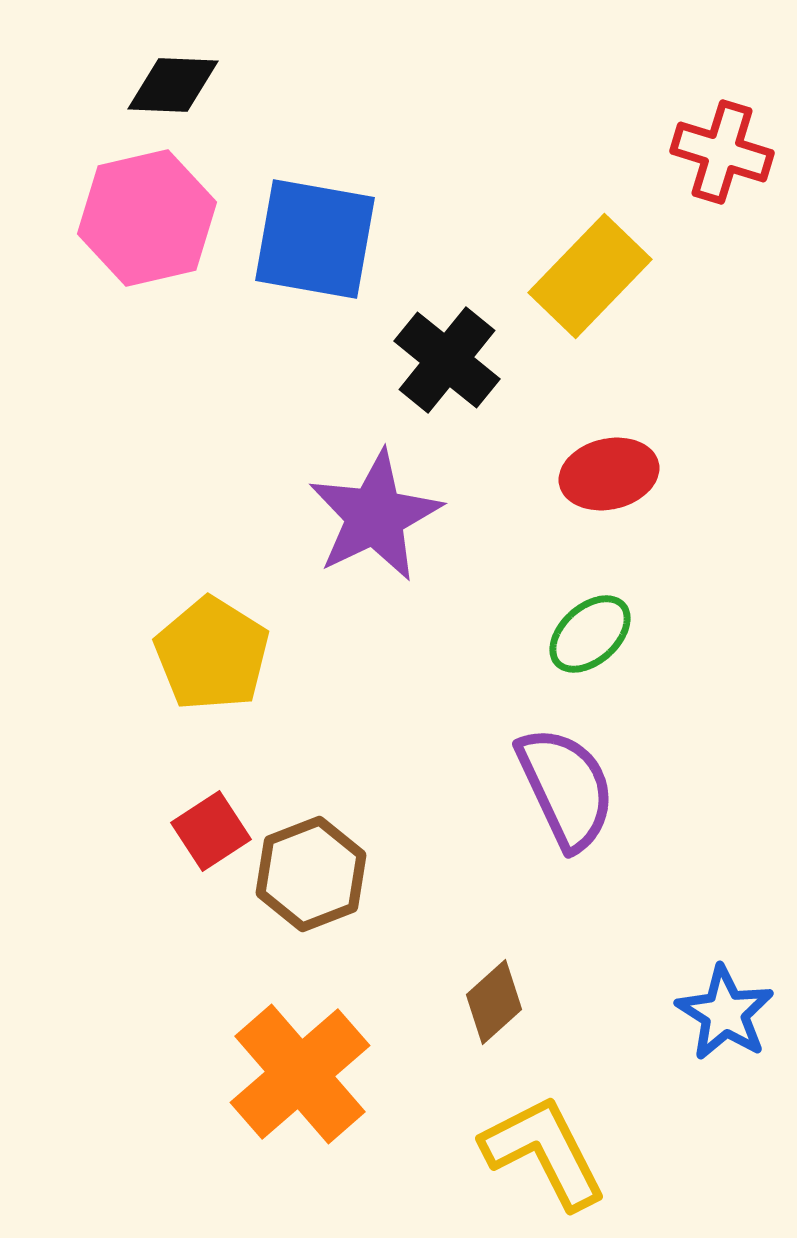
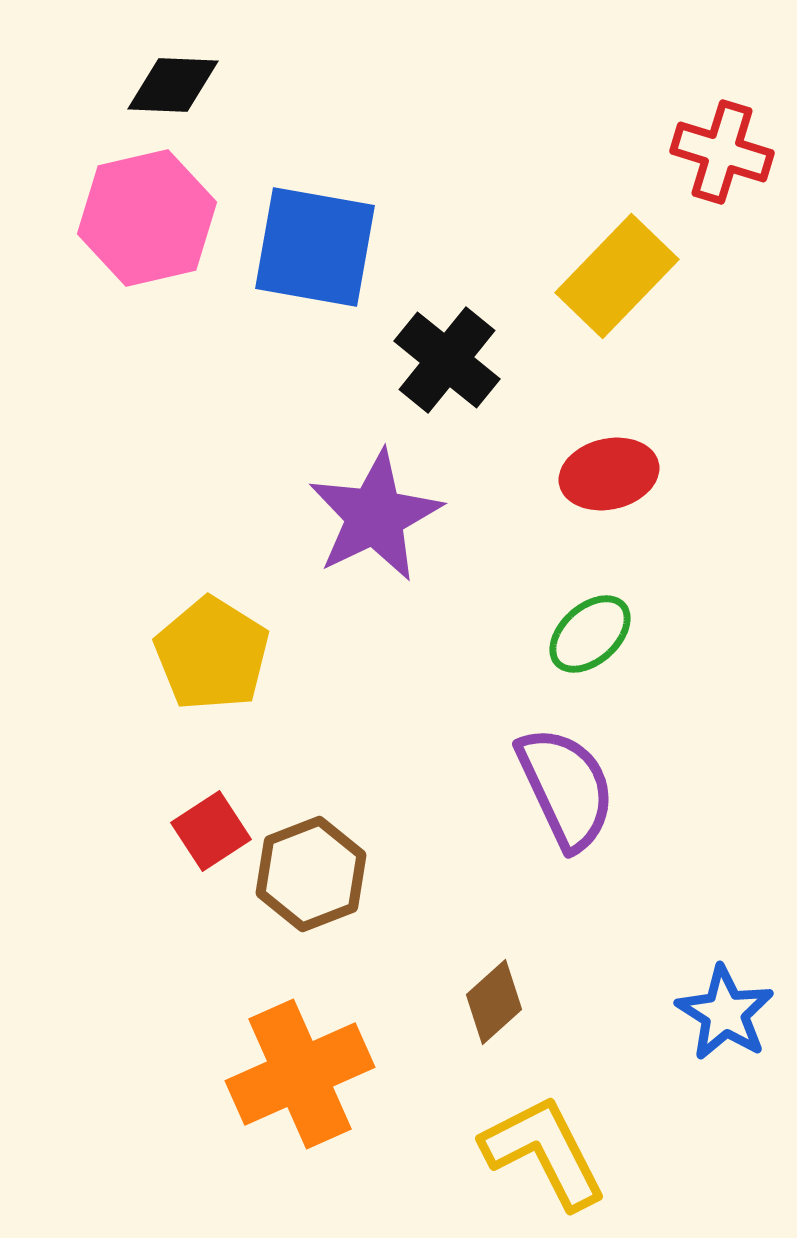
blue square: moved 8 px down
yellow rectangle: moved 27 px right
orange cross: rotated 17 degrees clockwise
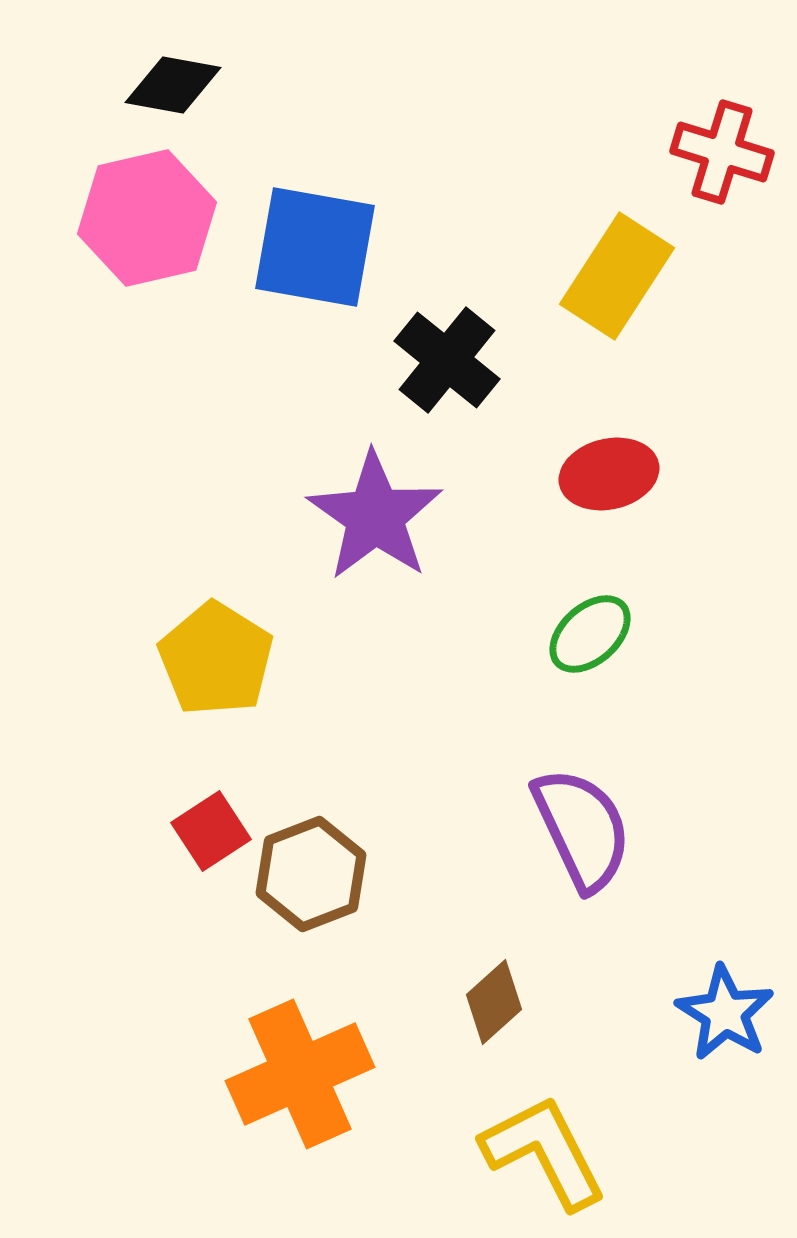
black diamond: rotated 8 degrees clockwise
yellow rectangle: rotated 11 degrees counterclockwise
purple star: rotated 11 degrees counterclockwise
yellow pentagon: moved 4 px right, 5 px down
purple semicircle: moved 16 px right, 41 px down
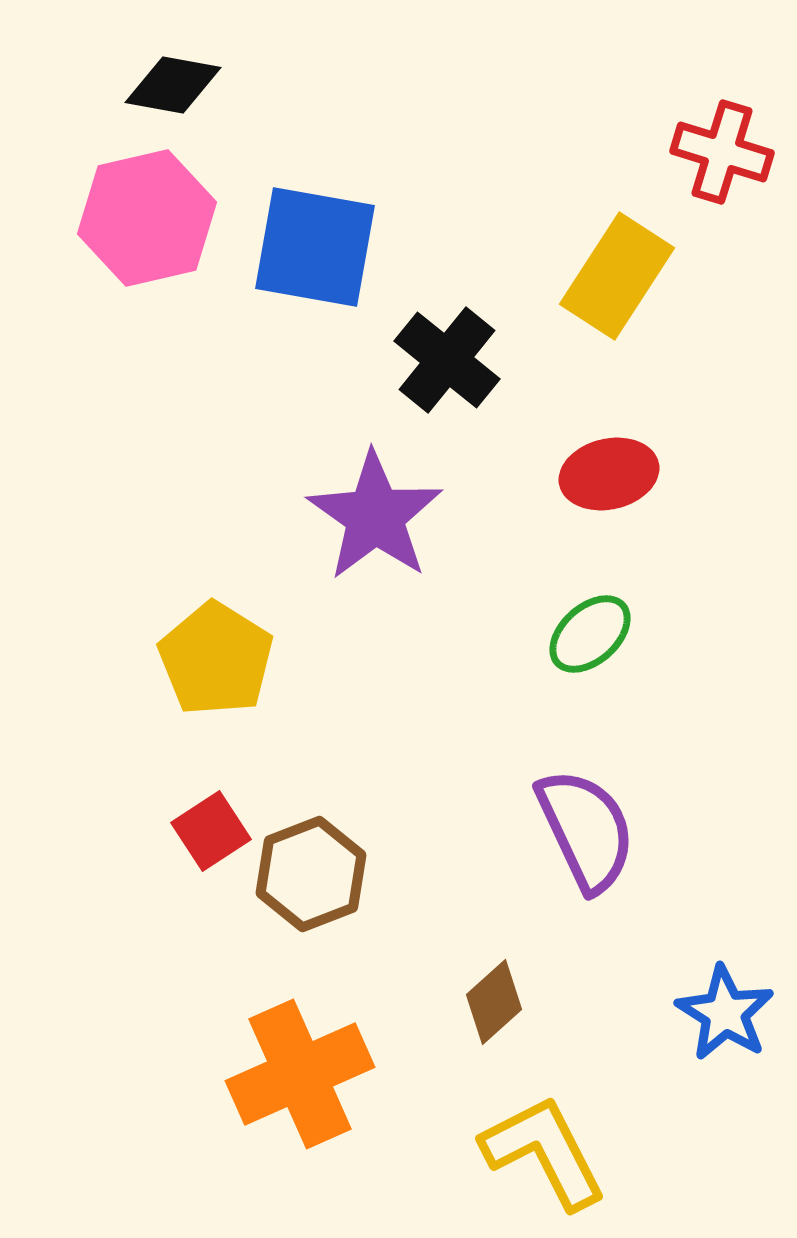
purple semicircle: moved 4 px right, 1 px down
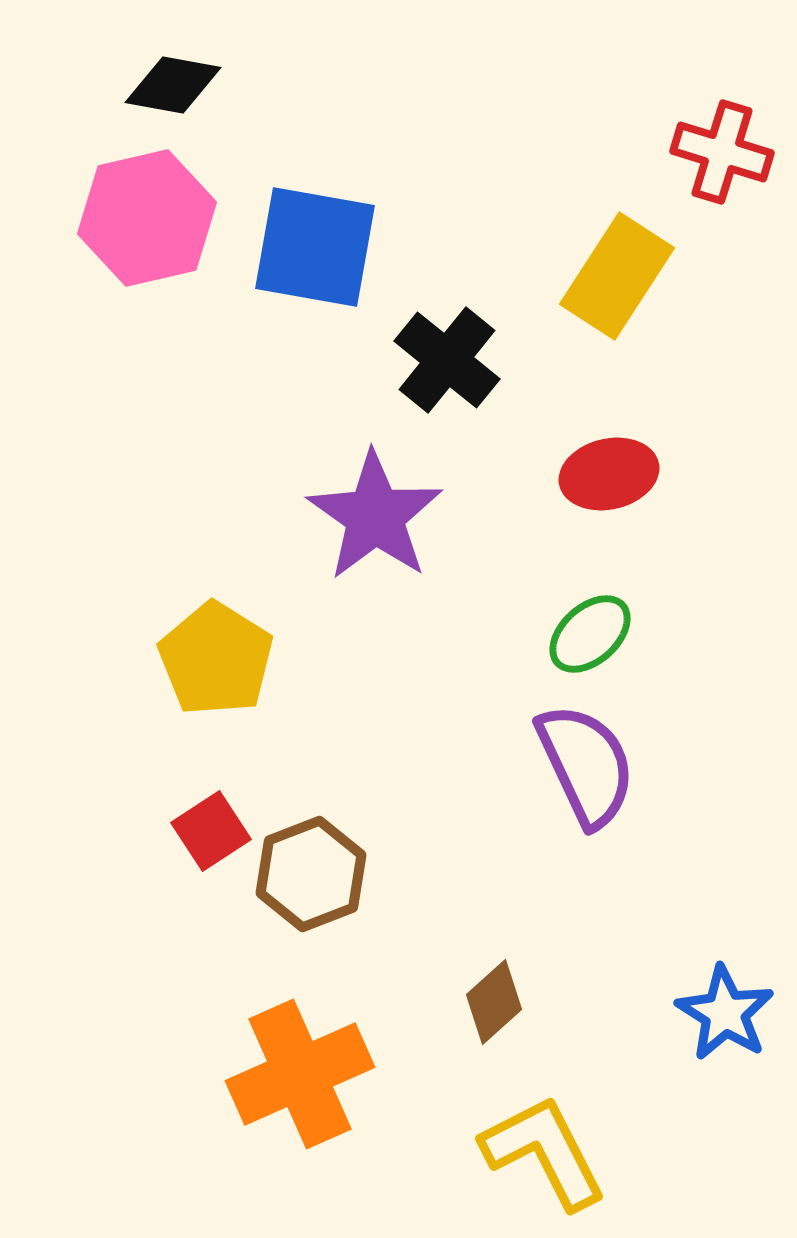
purple semicircle: moved 65 px up
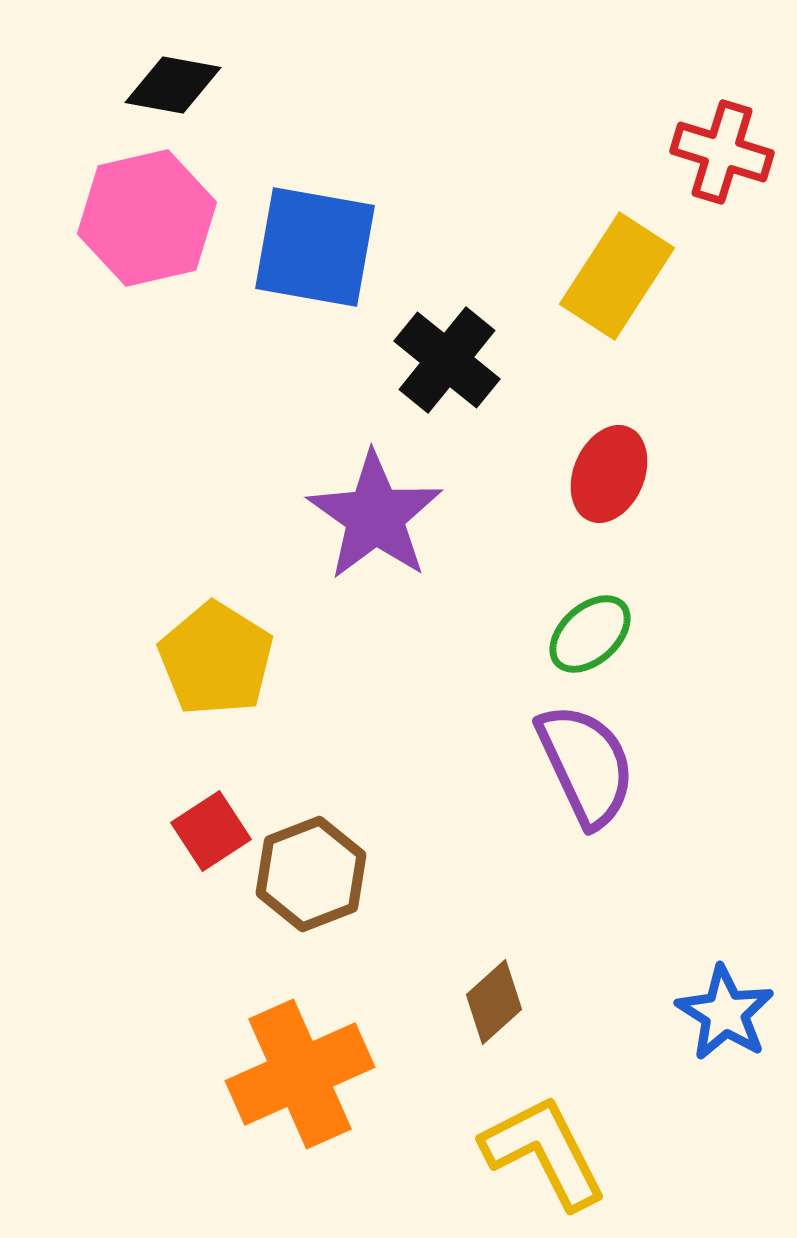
red ellipse: rotated 54 degrees counterclockwise
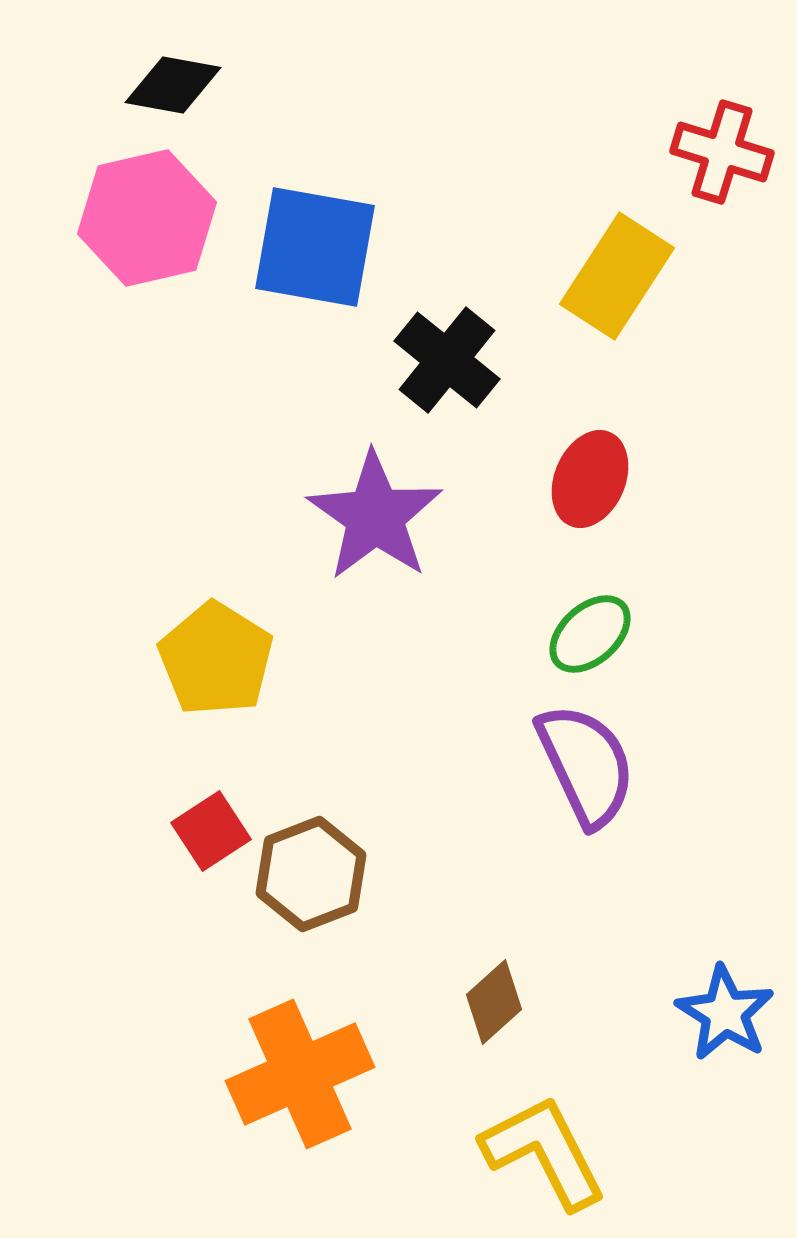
red ellipse: moved 19 px left, 5 px down
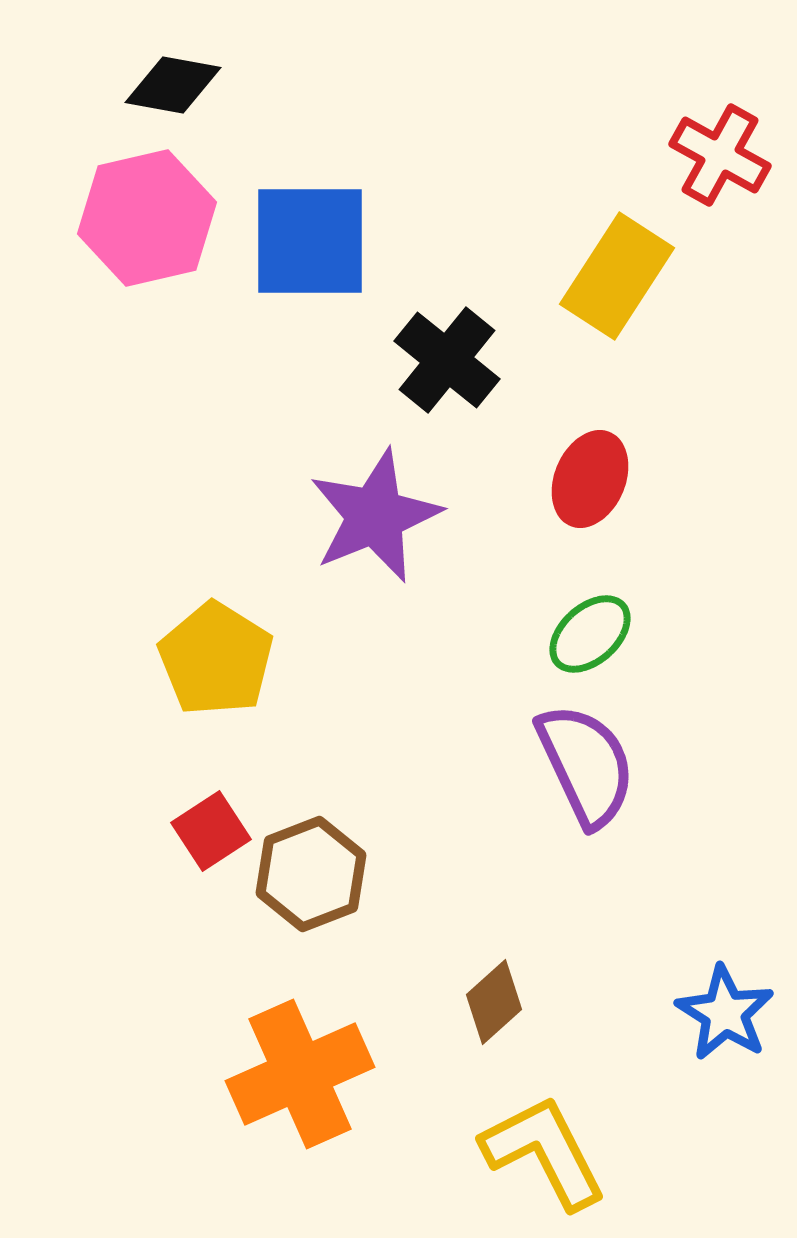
red cross: moved 2 px left, 3 px down; rotated 12 degrees clockwise
blue square: moved 5 px left, 6 px up; rotated 10 degrees counterclockwise
purple star: rotated 15 degrees clockwise
